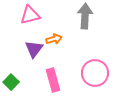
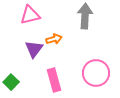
pink circle: moved 1 px right
pink rectangle: moved 1 px right
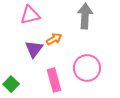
orange arrow: rotated 14 degrees counterclockwise
pink circle: moved 9 px left, 5 px up
green square: moved 2 px down
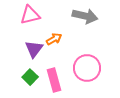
gray arrow: rotated 100 degrees clockwise
green square: moved 19 px right, 7 px up
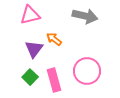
orange arrow: rotated 112 degrees counterclockwise
pink circle: moved 3 px down
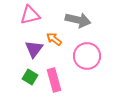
gray arrow: moved 7 px left, 4 px down
pink circle: moved 15 px up
green square: rotated 14 degrees counterclockwise
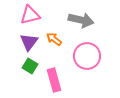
gray arrow: moved 3 px right
purple triangle: moved 5 px left, 7 px up
green square: moved 11 px up
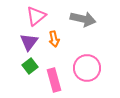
pink triangle: moved 6 px right, 1 px down; rotated 25 degrees counterclockwise
gray arrow: moved 2 px right, 1 px up
orange arrow: rotated 140 degrees counterclockwise
pink circle: moved 12 px down
green square: rotated 21 degrees clockwise
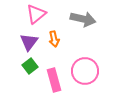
pink triangle: moved 2 px up
pink circle: moved 2 px left, 3 px down
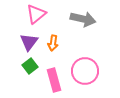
orange arrow: moved 1 px left, 4 px down; rotated 21 degrees clockwise
